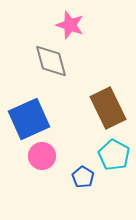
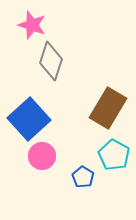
pink star: moved 38 px left
gray diamond: rotated 33 degrees clockwise
brown rectangle: rotated 57 degrees clockwise
blue square: rotated 18 degrees counterclockwise
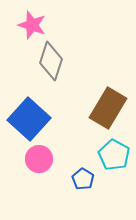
blue square: rotated 6 degrees counterclockwise
pink circle: moved 3 px left, 3 px down
blue pentagon: moved 2 px down
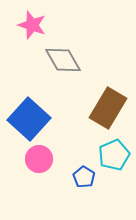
gray diamond: moved 12 px right, 1 px up; rotated 48 degrees counterclockwise
cyan pentagon: rotated 20 degrees clockwise
blue pentagon: moved 1 px right, 2 px up
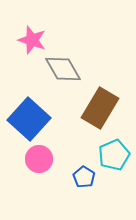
pink star: moved 15 px down
gray diamond: moved 9 px down
brown rectangle: moved 8 px left
